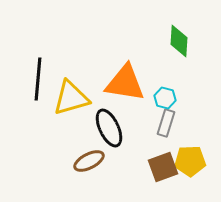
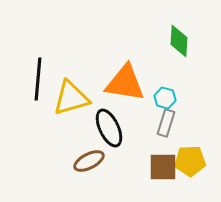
brown square: rotated 20 degrees clockwise
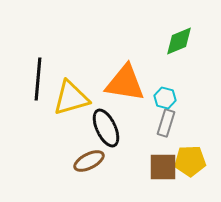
green diamond: rotated 64 degrees clockwise
black ellipse: moved 3 px left
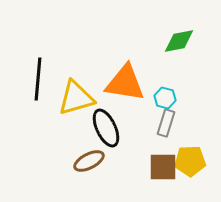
green diamond: rotated 12 degrees clockwise
yellow triangle: moved 5 px right
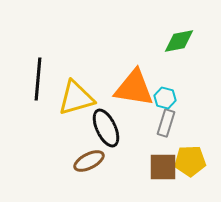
orange triangle: moved 9 px right, 5 px down
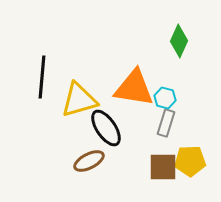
green diamond: rotated 56 degrees counterclockwise
black line: moved 4 px right, 2 px up
yellow triangle: moved 3 px right, 2 px down
black ellipse: rotated 9 degrees counterclockwise
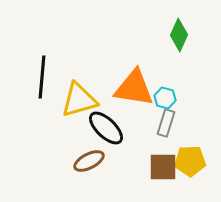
green diamond: moved 6 px up
black ellipse: rotated 12 degrees counterclockwise
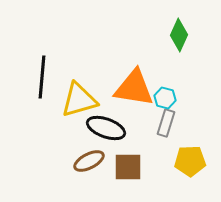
black ellipse: rotated 24 degrees counterclockwise
brown square: moved 35 px left
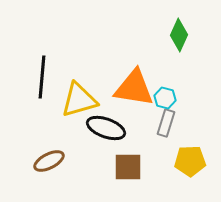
brown ellipse: moved 40 px left
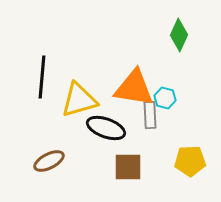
gray rectangle: moved 16 px left, 8 px up; rotated 20 degrees counterclockwise
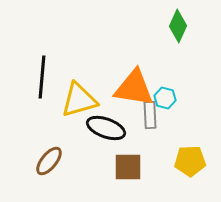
green diamond: moved 1 px left, 9 px up
brown ellipse: rotated 24 degrees counterclockwise
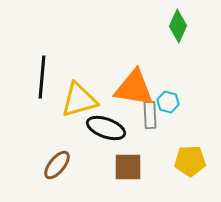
cyan hexagon: moved 3 px right, 4 px down
brown ellipse: moved 8 px right, 4 px down
